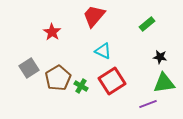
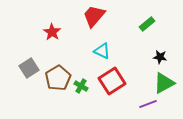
cyan triangle: moved 1 px left
green triangle: rotated 20 degrees counterclockwise
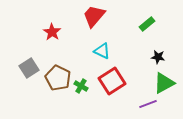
black star: moved 2 px left
brown pentagon: rotated 15 degrees counterclockwise
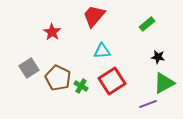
cyan triangle: rotated 30 degrees counterclockwise
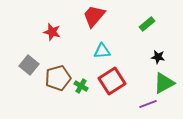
red star: rotated 18 degrees counterclockwise
gray square: moved 3 px up; rotated 18 degrees counterclockwise
brown pentagon: rotated 30 degrees clockwise
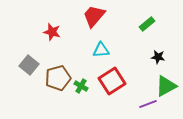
cyan triangle: moved 1 px left, 1 px up
green triangle: moved 2 px right, 3 px down
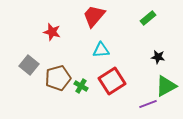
green rectangle: moved 1 px right, 6 px up
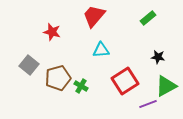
red square: moved 13 px right
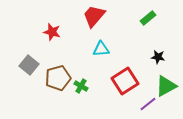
cyan triangle: moved 1 px up
purple line: rotated 18 degrees counterclockwise
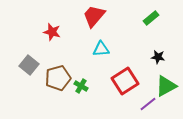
green rectangle: moved 3 px right
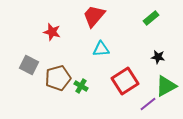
gray square: rotated 12 degrees counterclockwise
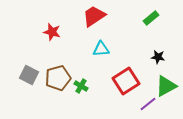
red trapezoid: rotated 15 degrees clockwise
gray square: moved 10 px down
red square: moved 1 px right
